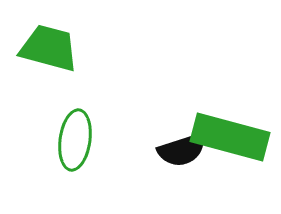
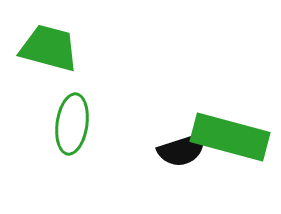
green ellipse: moved 3 px left, 16 px up
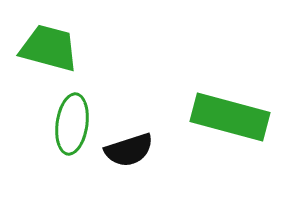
green rectangle: moved 20 px up
black semicircle: moved 53 px left
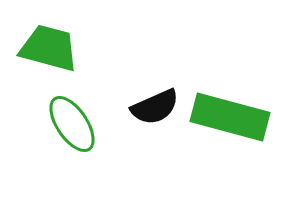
green ellipse: rotated 42 degrees counterclockwise
black semicircle: moved 26 px right, 43 px up; rotated 6 degrees counterclockwise
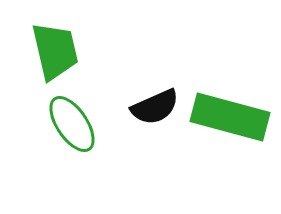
green trapezoid: moved 6 px right, 3 px down; rotated 62 degrees clockwise
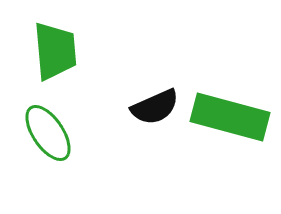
green trapezoid: rotated 8 degrees clockwise
green ellipse: moved 24 px left, 9 px down
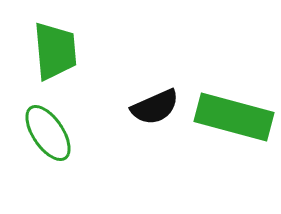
green rectangle: moved 4 px right
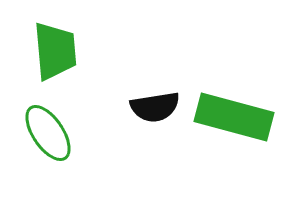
black semicircle: rotated 15 degrees clockwise
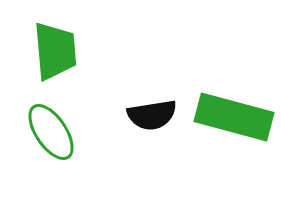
black semicircle: moved 3 px left, 8 px down
green ellipse: moved 3 px right, 1 px up
